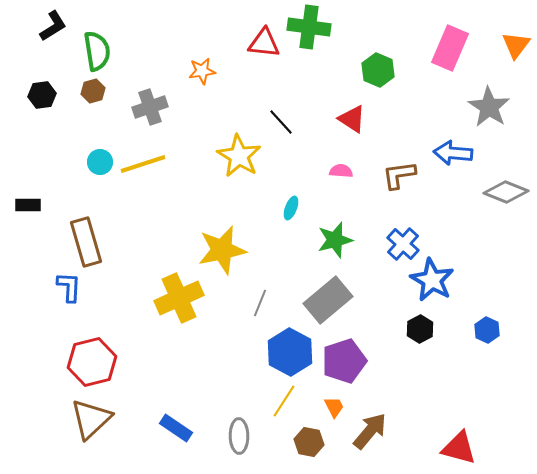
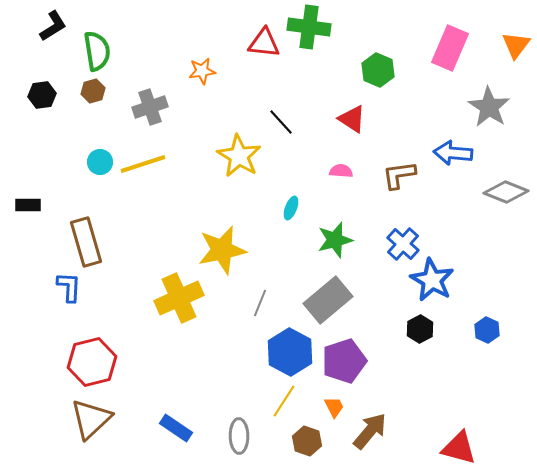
brown hexagon at (309, 442): moved 2 px left, 1 px up; rotated 8 degrees clockwise
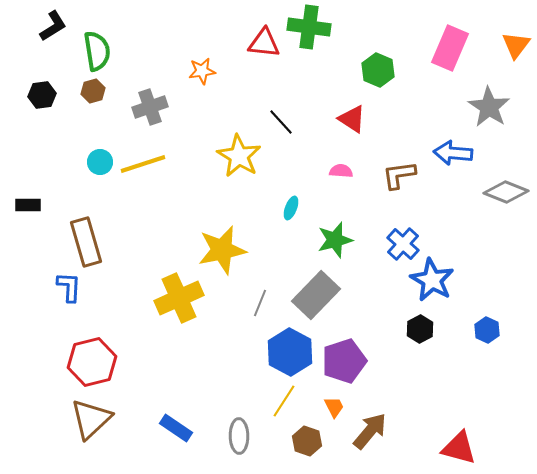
gray rectangle at (328, 300): moved 12 px left, 5 px up; rotated 6 degrees counterclockwise
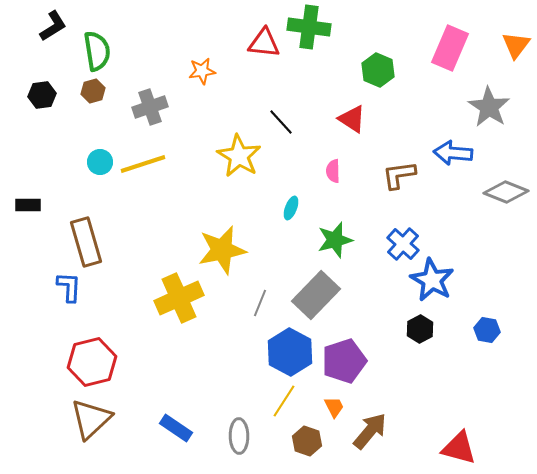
pink semicircle at (341, 171): moved 8 px left; rotated 95 degrees counterclockwise
blue hexagon at (487, 330): rotated 15 degrees counterclockwise
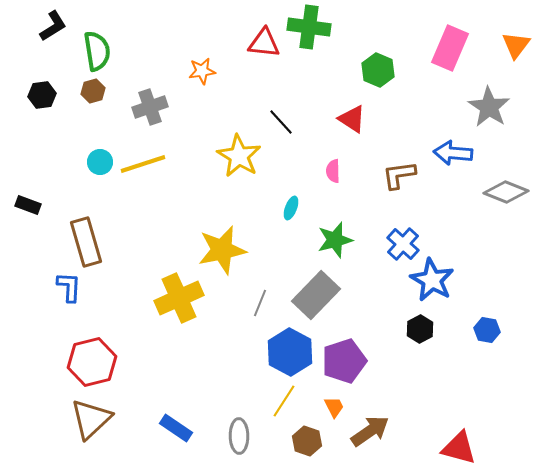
black rectangle at (28, 205): rotated 20 degrees clockwise
brown arrow at (370, 431): rotated 15 degrees clockwise
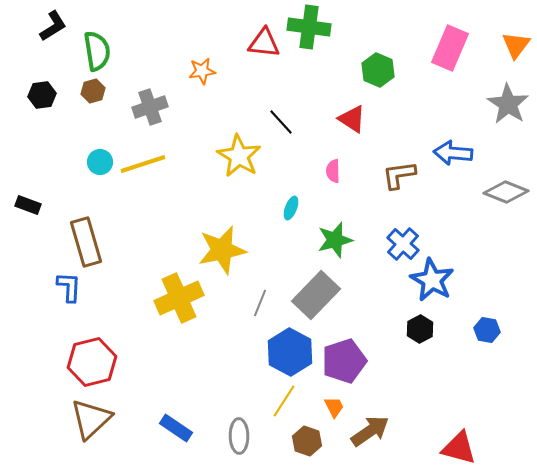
gray star at (489, 107): moved 19 px right, 3 px up
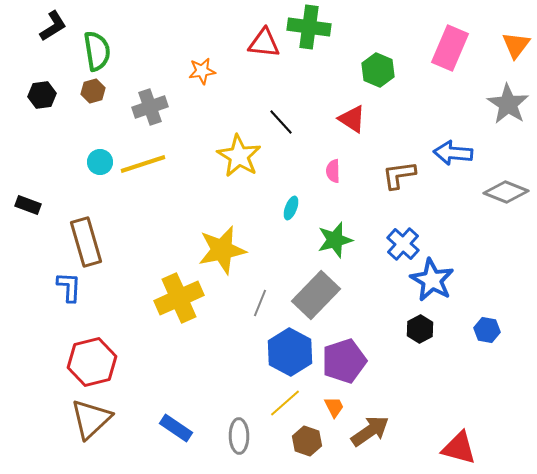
yellow line at (284, 401): moved 1 px right, 2 px down; rotated 16 degrees clockwise
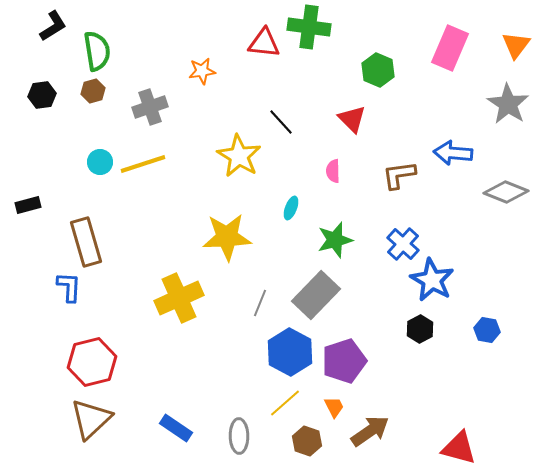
red triangle at (352, 119): rotated 12 degrees clockwise
black rectangle at (28, 205): rotated 35 degrees counterclockwise
yellow star at (222, 250): moved 5 px right, 13 px up; rotated 9 degrees clockwise
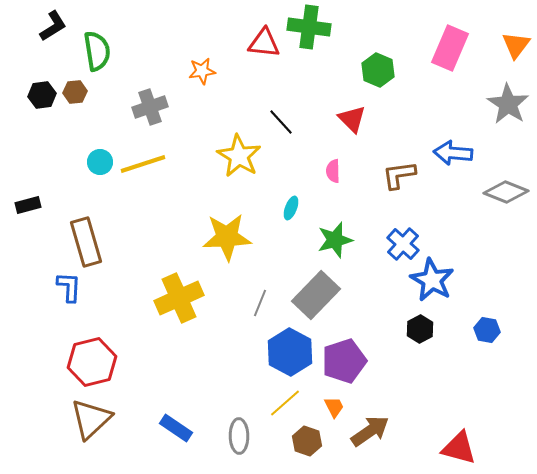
brown hexagon at (93, 91): moved 18 px left, 1 px down; rotated 10 degrees clockwise
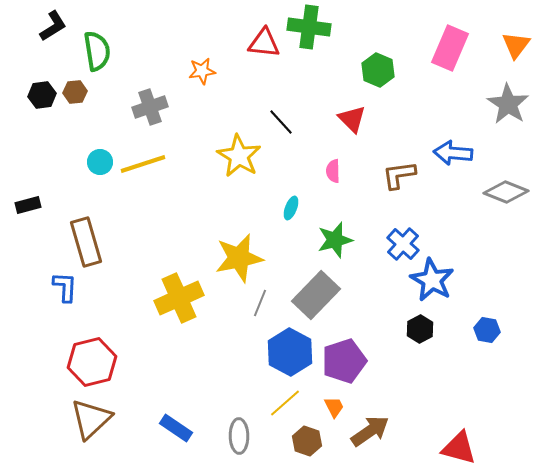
yellow star at (227, 237): moved 12 px right, 21 px down; rotated 9 degrees counterclockwise
blue L-shape at (69, 287): moved 4 px left
